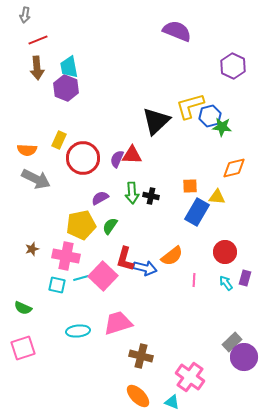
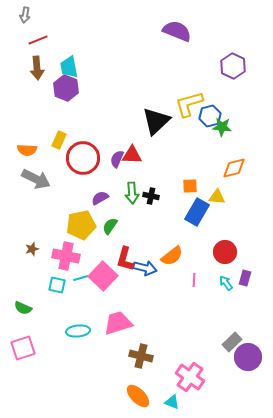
yellow L-shape at (190, 106): moved 1 px left, 2 px up
purple circle at (244, 357): moved 4 px right
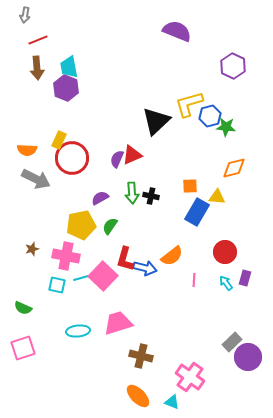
green star at (222, 127): moved 4 px right
red triangle at (132, 155): rotated 25 degrees counterclockwise
red circle at (83, 158): moved 11 px left
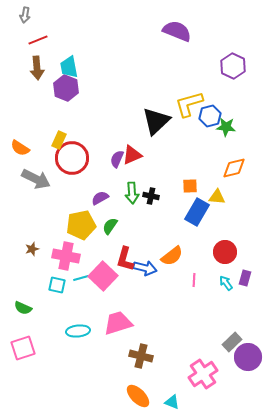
orange semicircle at (27, 150): moved 7 px left, 2 px up; rotated 30 degrees clockwise
pink cross at (190, 377): moved 13 px right, 3 px up; rotated 20 degrees clockwise
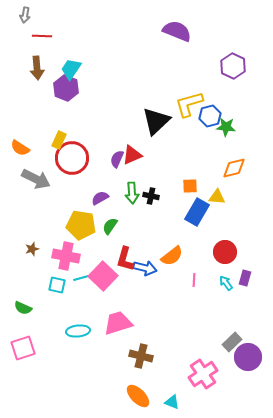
red line at (38, 40): moved 4 px right, 4 px up; rotated 24 degrees clockwise
cyan trapezoid at (69, 67): moved 2 px right, 2 px down; rotated 45 degrees clockwise
yellow pentagon at (81, 225): rotated 20 degrees clockwise
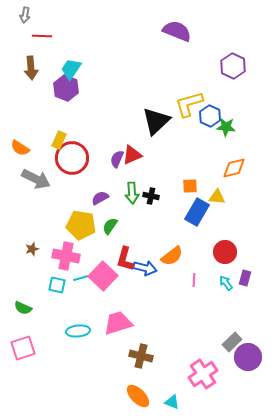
brown arrow at (37, 68): moved 6 px left
blue hexagon at (210, 116): rotated 20 degrees counterclockwise
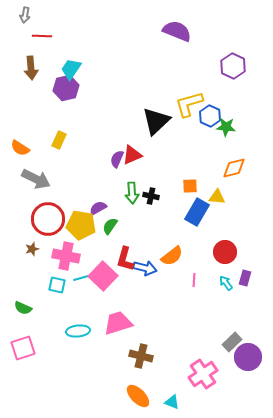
purple hexagon at (66, 88): rotated 25 degrees clockwise
red circle at (72, 158): moved 24 px left, 61 px down
purple semicircle at (100, 198): moved 2 px left, 10 px down
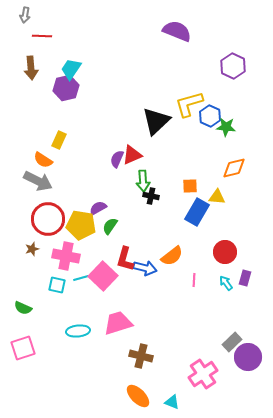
orange semicircle at (20, 148): moved 23 px right, 12 px down
gray arrow at (36, 179): moved 2 px right, 2 px down
green arrow at (132, 193): moved 11 px right, 12 px up
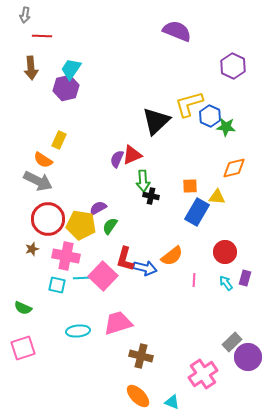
cyan line at (81, 278): rotated 14 degrees clockwise
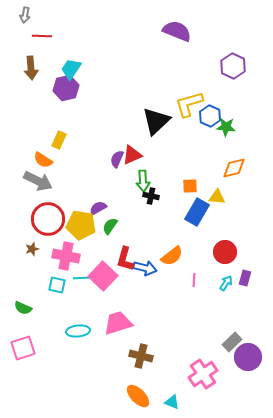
cyan arrow at (226, 283): rotated 70 degrees clockwise
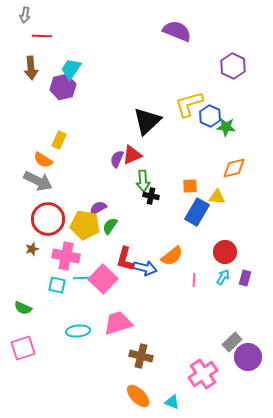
purple hexagon at (66, 88): moved 3 px left, 1 px up
black triangle at (156, 121): moved 9 px left
yellow pentagon at (81, 225): moved 4 px right
pink square at (103, 276): moved 3 px down
cyan arrow at (226, 283): moved 3 px left, 6 px up
